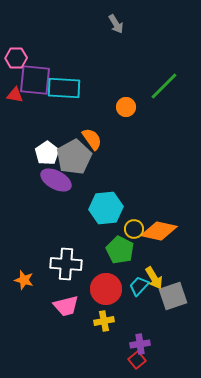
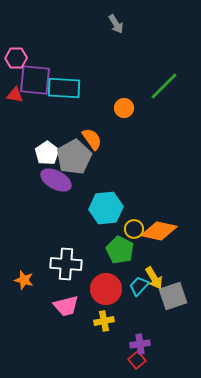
orange circle: moved 2 px left, 1 px down
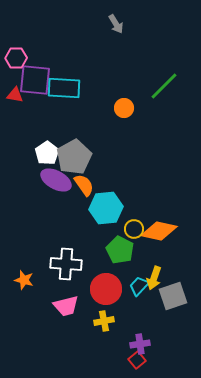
orange semicircle: moved 8 px left, 46 px down
yellow arrow: rotated 50 degrees clockwise
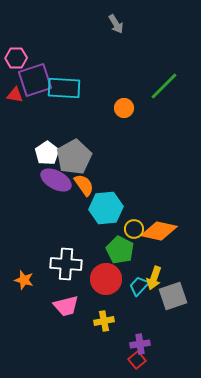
purple square: rotated 24 degrees counterclockwise
red circle: moved 10 px up
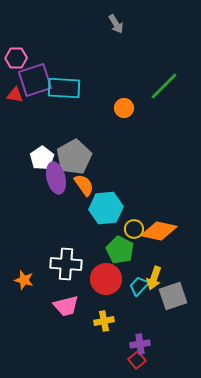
white pentagon: moved 5 px left, 5 px down
purple ellipse: moved 2 px up; rotated 48 degrees clockwise
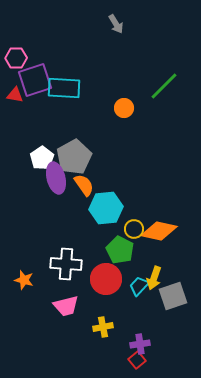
yellow cross: moved 1 px left, 6 px down
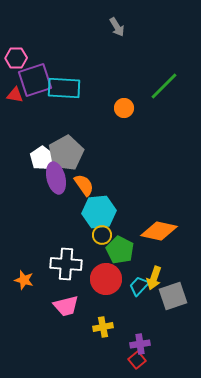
gray arrow: moved 1 px right, 3 px down
gray pentagon: moved 8 px left, 4 px up
cyan hexagon: moved 7 px left, 4 px down
yellow circle: moved 32 px left, 6 px down
